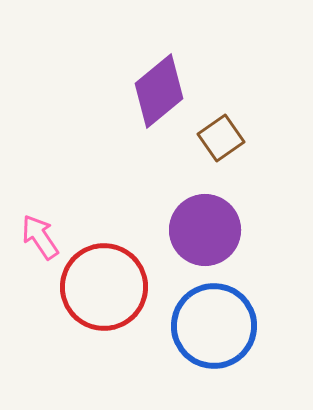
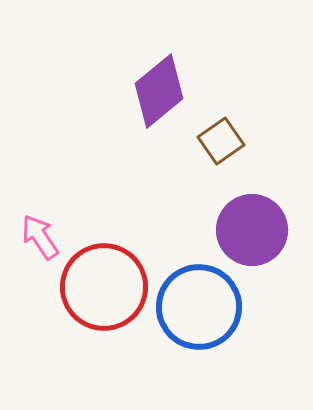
brown square: moved 3 px down
purple circle: moved 47 px right
blue circle: moved 15 px left, 19 px up
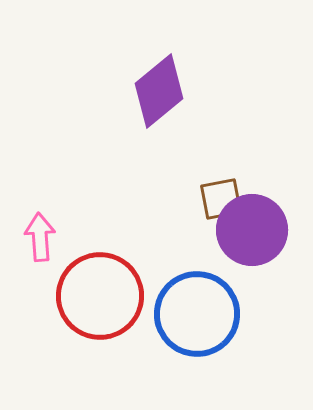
brown square: moved 58 px down; rotated 24 degrees clockwise
pink arrow: rotated 30 degrees clockwise
red circle: moved 4 px left, 9 px down
blue circle: moved 2 px left, 7 px down
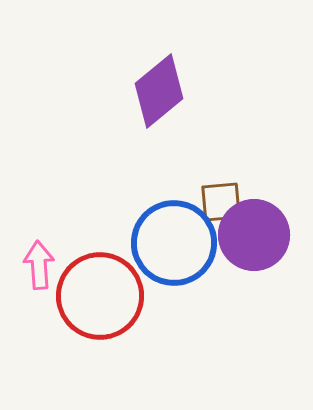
brown square: moved 3 px down; rotated 6 degrees clockwise
purple circle: moved 2 px right, 5 px down
pink arrow: moved 1 px left, 28 px down
blue circle: moved 23 px left, 71 px up
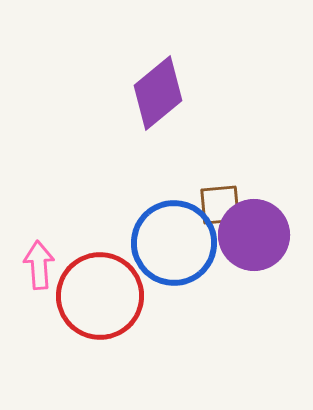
purple diamond: moved 1 px left, 2 px down
brown square: moved 1 px left, 3 px down
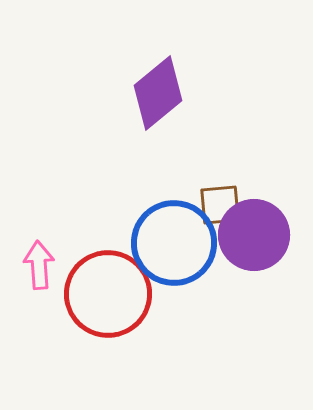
red circle: moved 8 px right, 2 px up
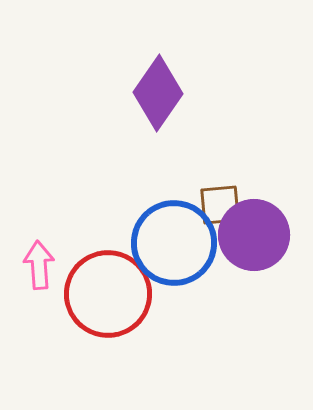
purple diamond: rotated 16 degrees counterclockwise
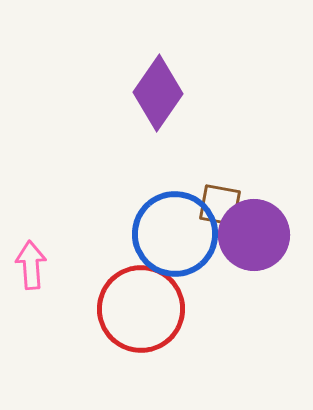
brown square: rotated 15 degrees clockwise
blue circle: moved 1 px right, 9 px up
pink arrow: moved 8 px left
red circle: moved 33 px right, 15 px down
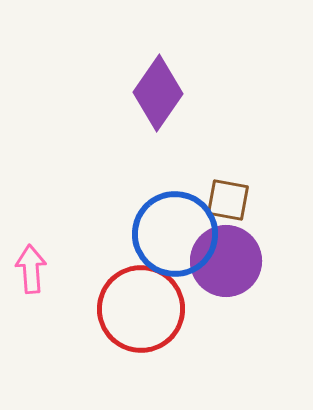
brown square: moved 8 px right, 5 px up
purple circle: moved 28 px left, 26 px down
pink arrow: moved 4 px down
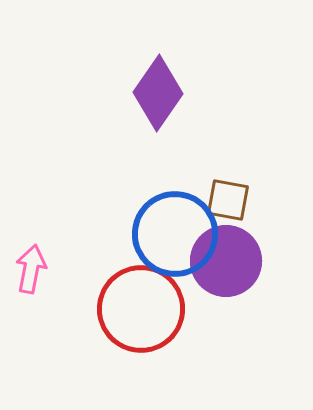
pink arrow: rotated 15 degrees clockwise
